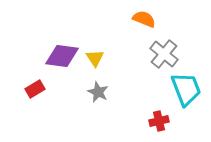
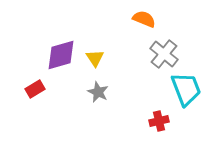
purple diamond: moved 1 px left, 1 px up; rotated 24 degrees counterclockwise
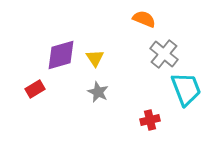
red cross: moved 9 px left, 1 px up
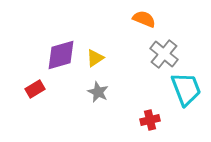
yellow triangle: rotated 30 degrees clockwise
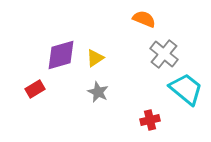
cyan trapezoid: rotated 30 degrees counterclockwise
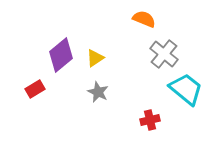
purple diamond: rotated 24 degrees counterclockwise
